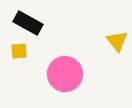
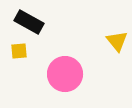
black rectangle: moved 1 px right, 1 px up
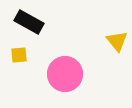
yellow square: moved 4 px down
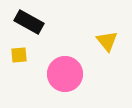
yellow triangle: moved 10 px left
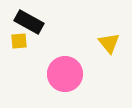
yellow triangle: moved 2 px right, 2 px down
yellow square: moved 14 px up
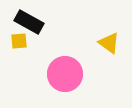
yellow triangle: rotated 15 degrees counterclockwise
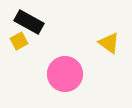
yellow square: rotated 24 degrees counterclockwise
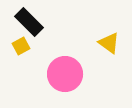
black rectangle: rotated 16 degrees clockwise
yellow square: moved 2 px right, 5 px down
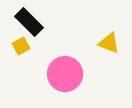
yellow triangle: rotated 15 degrees counterclockwise
